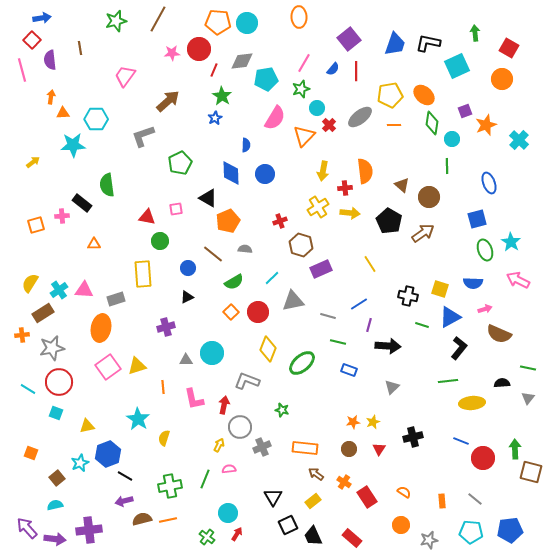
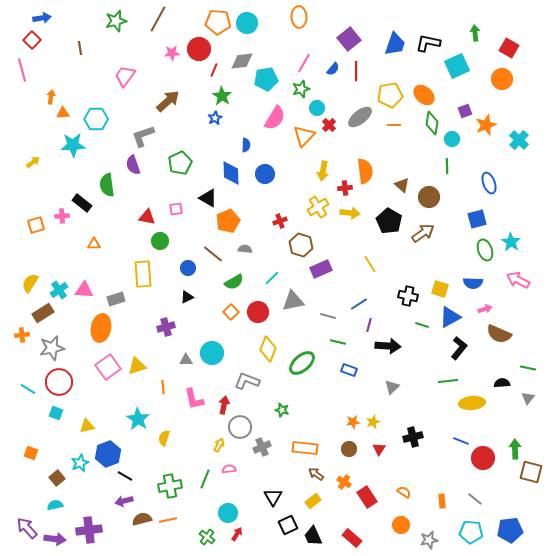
purple semicircle at (50, 60): moved 83 px right, 105 px down; rotated 12 degrees counterclockwise
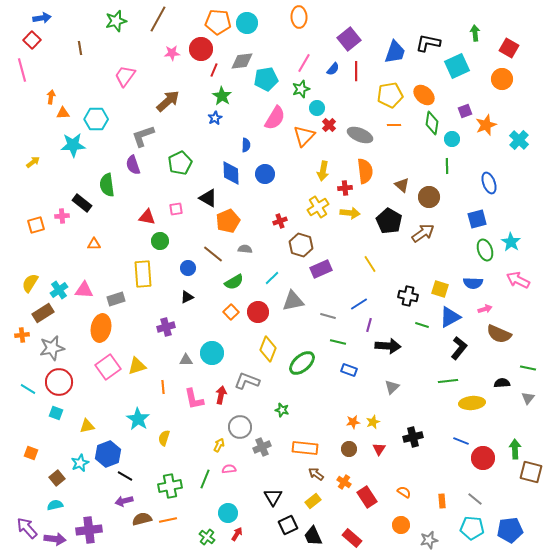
blue trapezoid at (395, 44): moved 8 px down
red circle at (199, 49): moved 2 px right
gray ellipse at (360, 117): moved 18 px down; rotated 60 degrees clockwise
red arrow at (224, 405): moved 3 px left, 10 px up
cyan pentagon at (471, 532): moved 1 px right, 4 px up
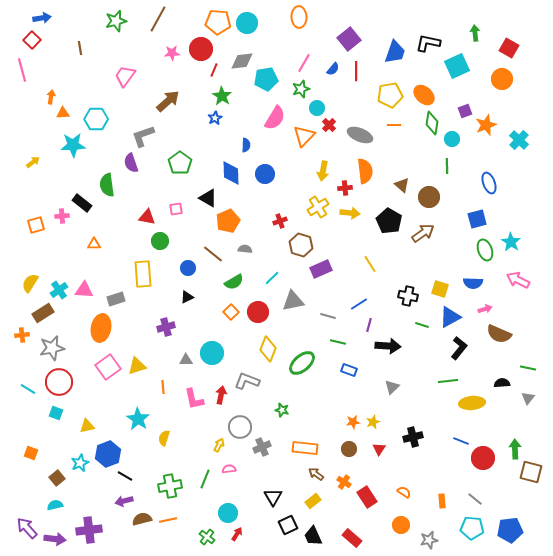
green pentagon at (180, 163): rotated 10 degrees counterclockwise
purple semicircle at (133, 165): moved 2 px left, 2 px up
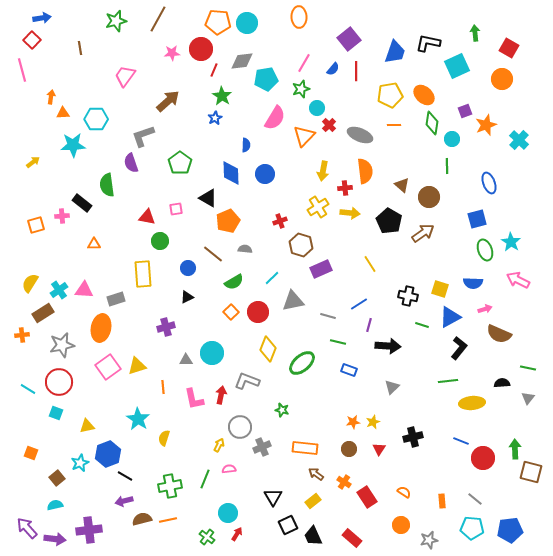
gray star at (52, 348): moved 10 px right, 3 px up
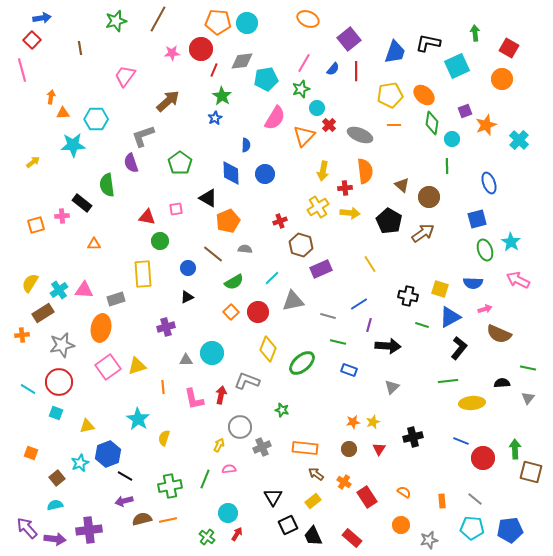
orange ellipse at (299, 17): moved 9 px right, 2 px down; rotated 65 degrees counterclockwise
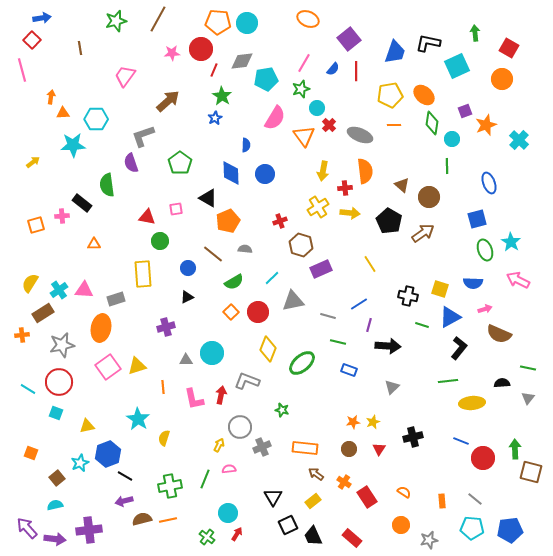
orange triangle at (304, 136): rotated 20 degrees counterclockwise
